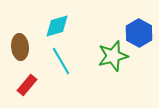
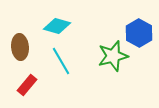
cyan diamond: rotated 32 degrees clockwise
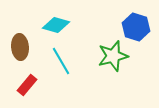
cyan diamond: moved 1 px left, 1 px up
blue hexagon: moved 3 px left, 6 px up; rotated 12 degrees counterclockwise
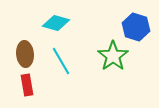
cyan diamond: moved 2 px up
brown ellipse: moved 5 px right, 7 px down
green star: rotated 20 degrees counterclockwise
red rectangle: rotated 50 degrees counterclockwise
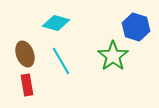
brown ellipse: rotated 15 degrees counterclockwise
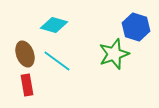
cyan diamond: moved 2 px left, 2 px down
green star: moved 1 px right, 2 px up; rotated 16 degrees clockwise
cyan line: moved 4 px left; rotated 24 degrees counterclockwise
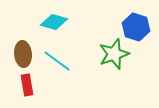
cyan diamond: moved 3 px up
brown ellipse: moved 2 px left; rotated 15 degrees clockwise
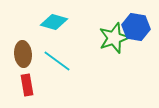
blue hexagon: rotated 8 degrees counterclockwise
green star: moved 16 px up
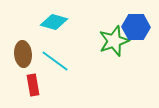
blue hexagon: rotated 8 degrees counterclockwise
green star: moved 3 px down
cyan line: moved 2 px left
red rectangle: moved 6 px right
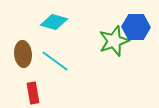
red rectangle: moved 8 px down
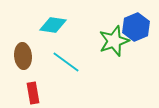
cyan diamond: moved 1 px left, 3 px down; rotated 8 degrees counterclockwise
blue hexagon: rotated 24 degrees counterclockwise
brown ellipse: moved 2 px down
cyan line: moved 11 px right, 1 px down
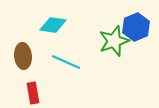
cyan line: rotated 12 degrees counterclockwise
